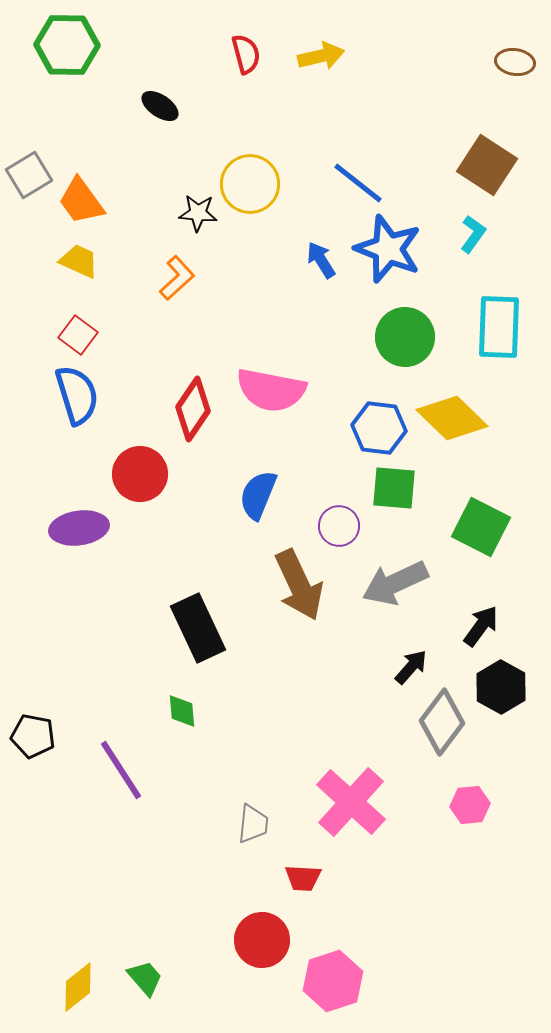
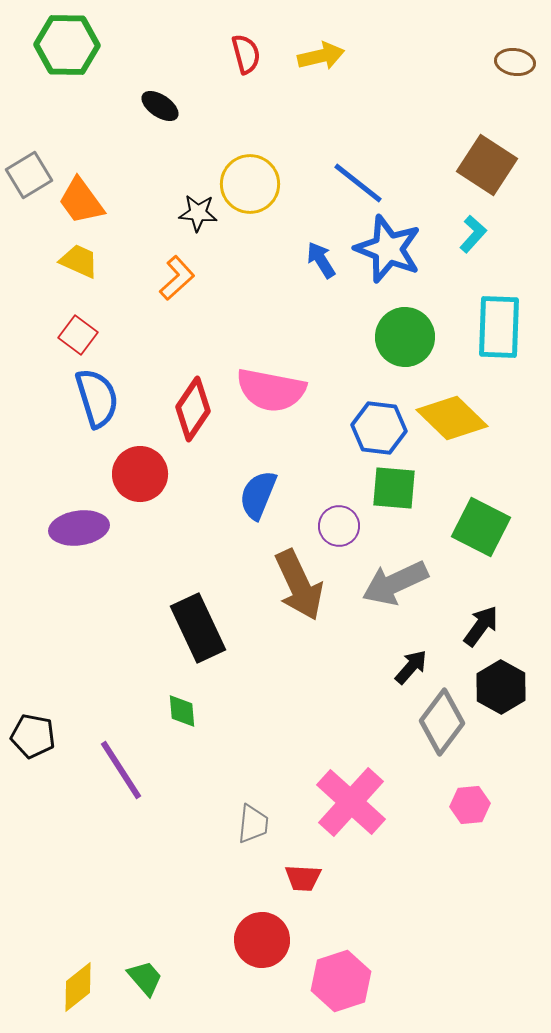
cyan L-shape at (473, 234): rotated 6 degrees clockwise
blue semicircle at (77, 395): moved 20 px right, 3 px down
pink hexagon at (333, 981): moved 8 px right
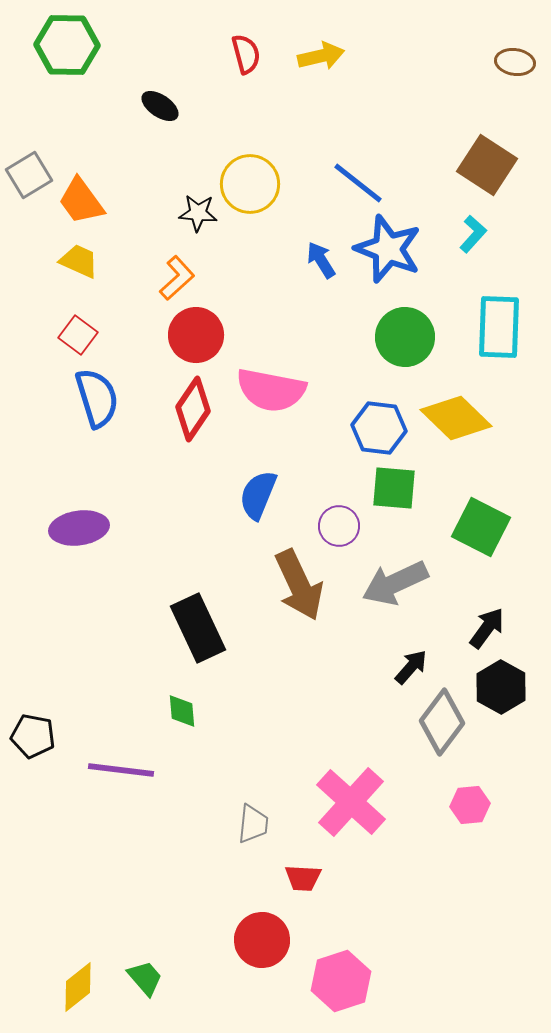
yellow diamond at (452, 418): moved 4 px right
red circle at (140, 474): moved 56 px right, 139 px up
black arrow at (481, 626): moved 6 px right, 2 px down
purple line at (121, 770): rotated 50 degrees counterclockwise
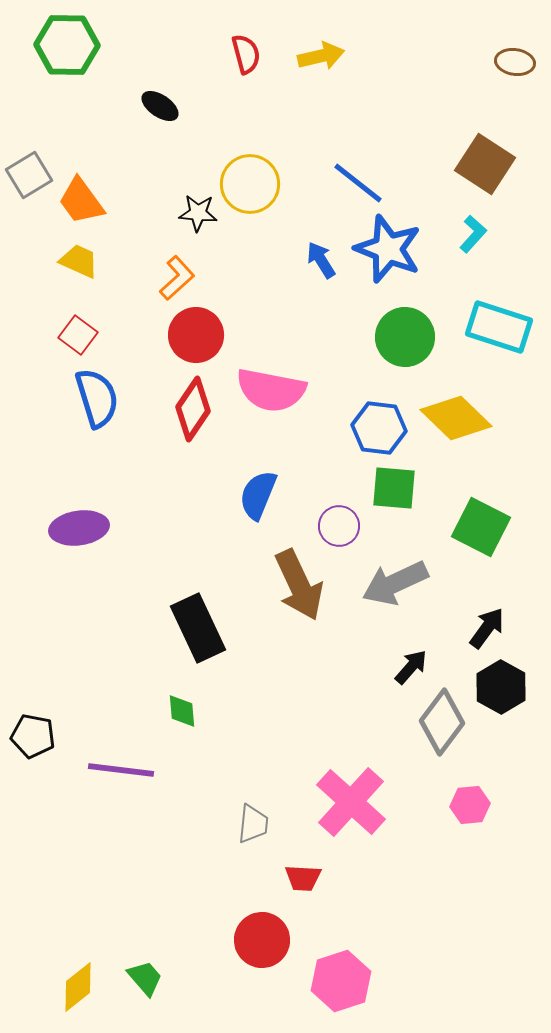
brown square at (487, 165): moved 2 px left, 1 px up
cyan rectangle at (499, 327): rotated 74 degrees counterclockwise
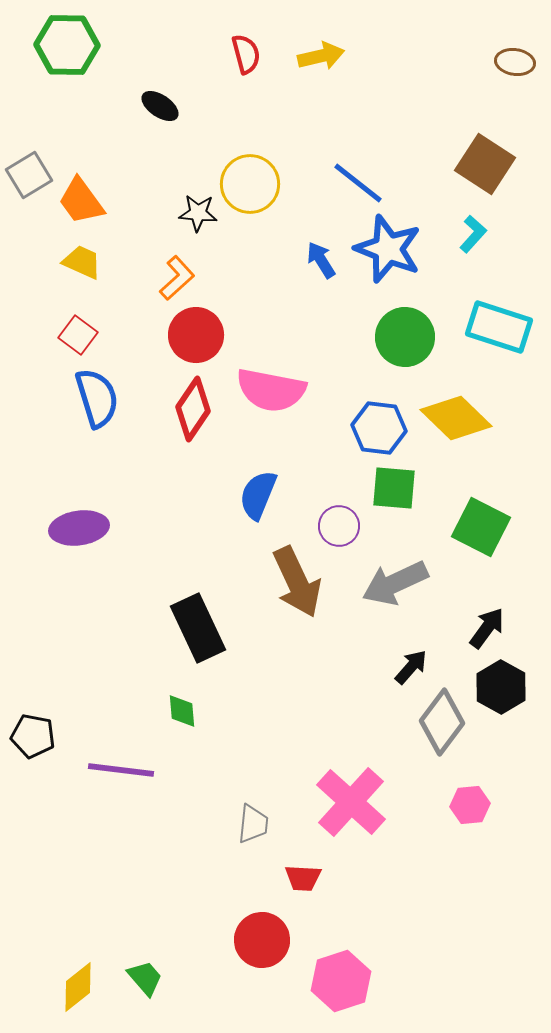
yellow trapezoid at (79, 261): moved 3 px right, 1 px down
brown arrow at (299, 585): moved 2 px left, 3 px up
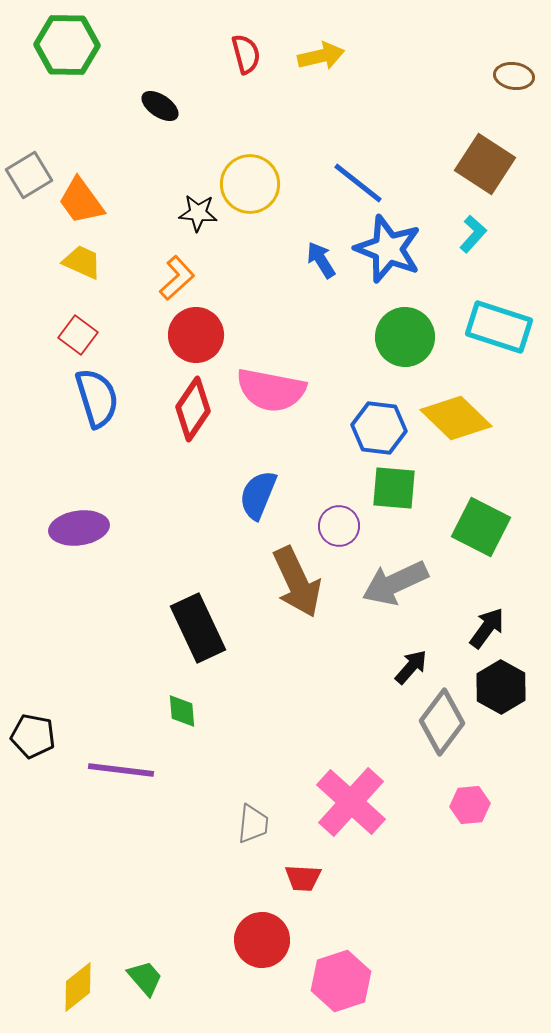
brown ellipse at (515, 62): moved 1 px left, 14 px down
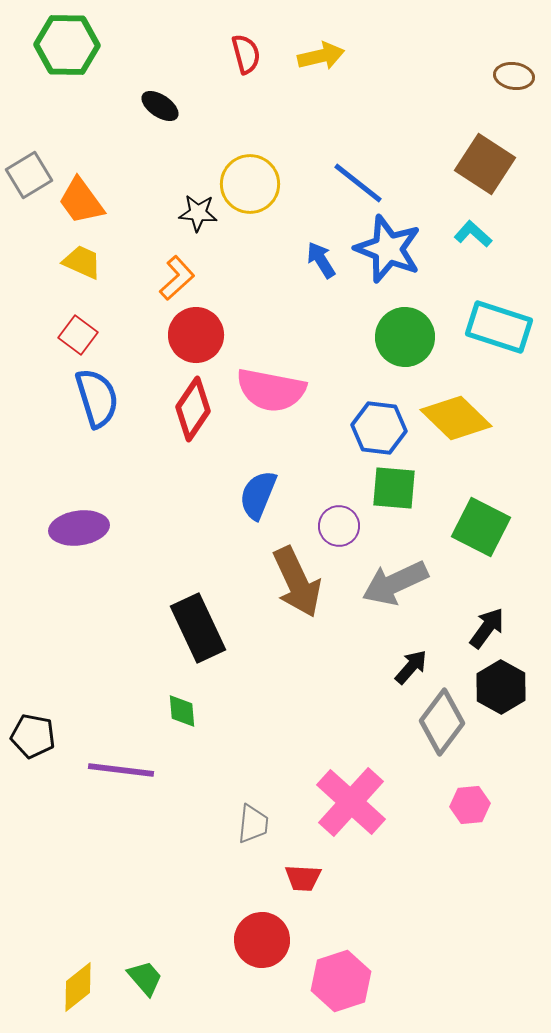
cyan L-shape at (473, 234): rotated 90 degrees counterclockwise
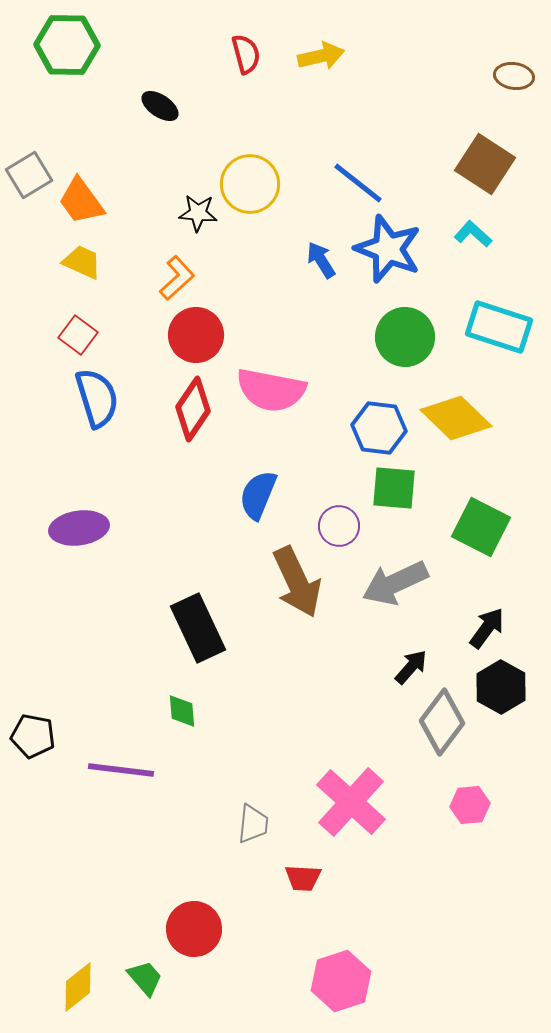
red circle at (262, 940): moved 68 px left, 11 px up
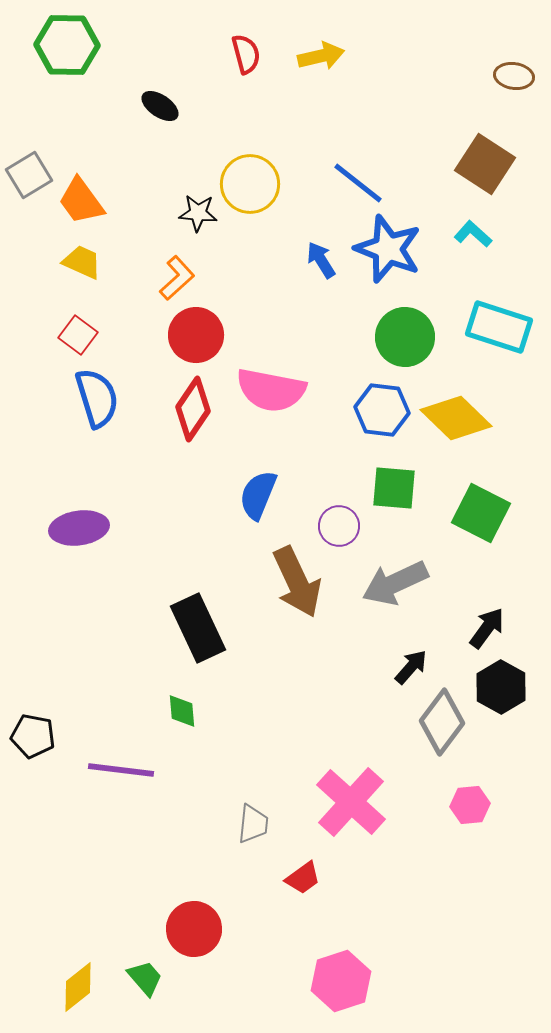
blue hexagon at (379, 428): moved 3 px right, 18 px up
green square at (481, 527): moved 14 px up
red trapezoid at (303, 878): rotated 39 degrees counterclockwise
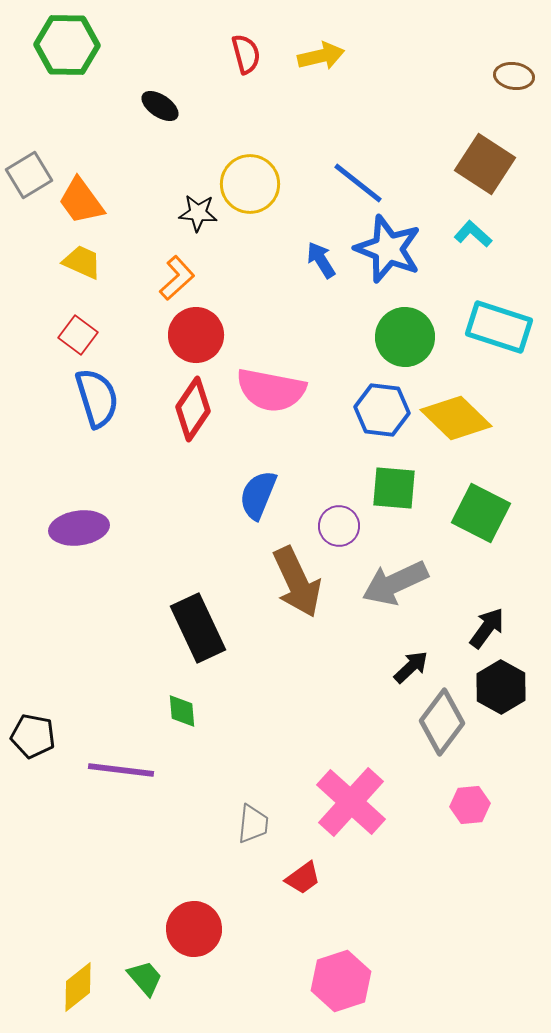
black arrow at (411, 667): rotated 6 degrees clockwise
